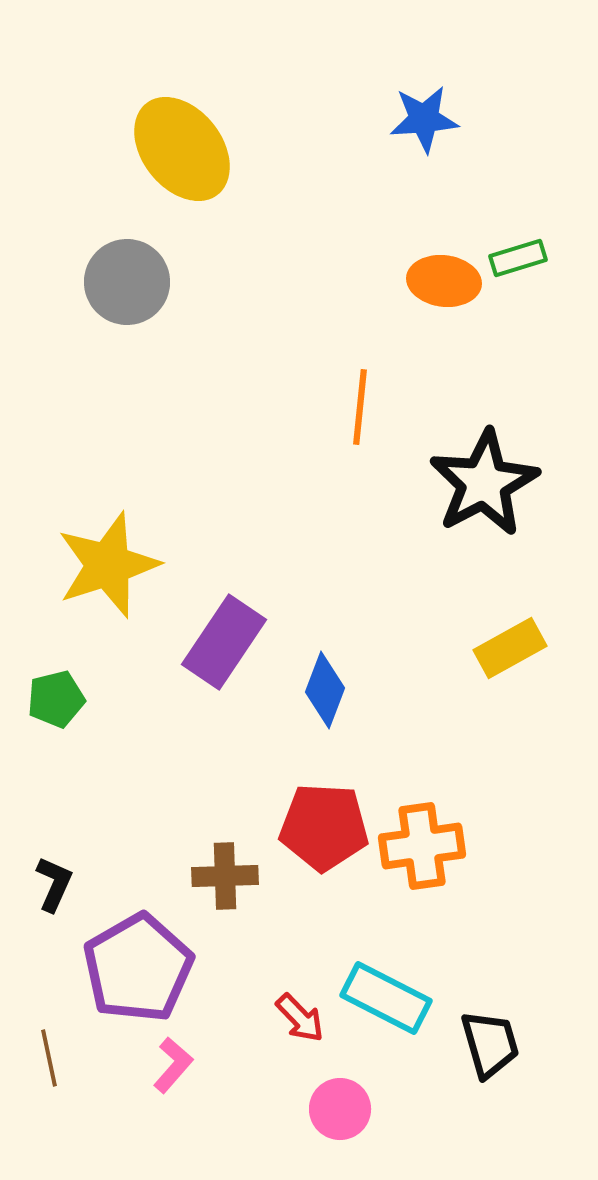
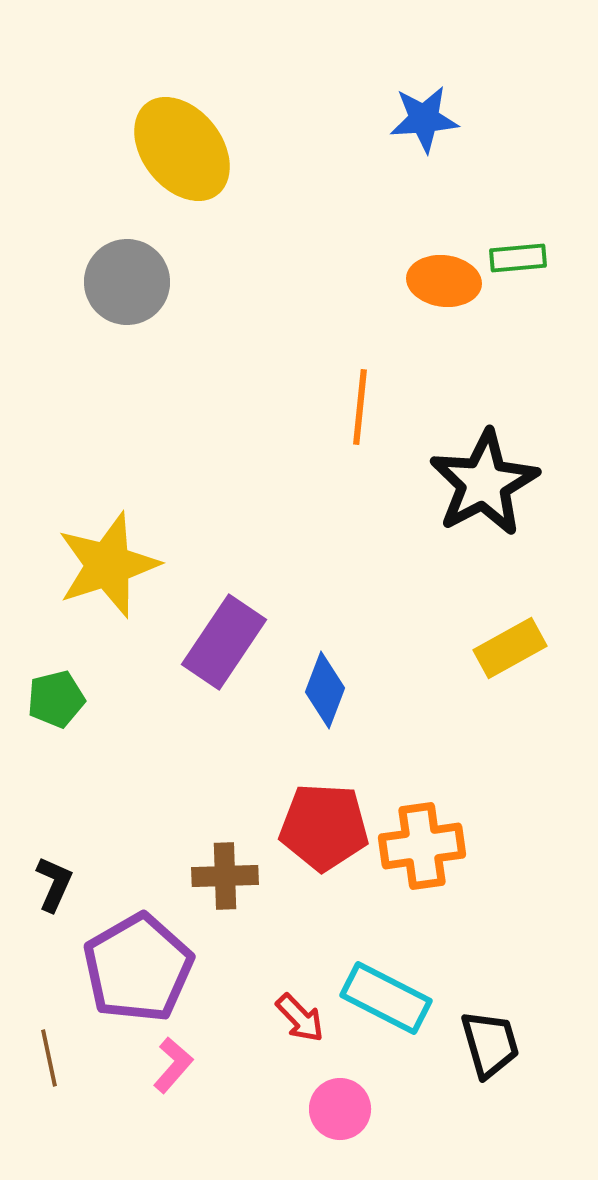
green rectangle: rotated 12 degrees clockwise
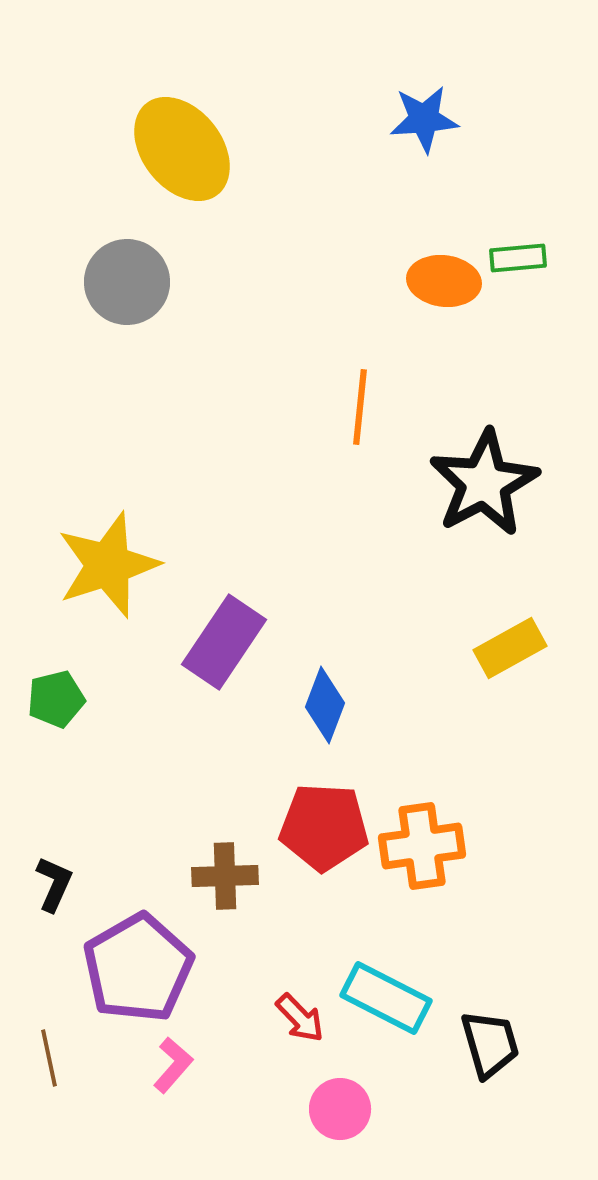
blue diamond: moved 15 px down
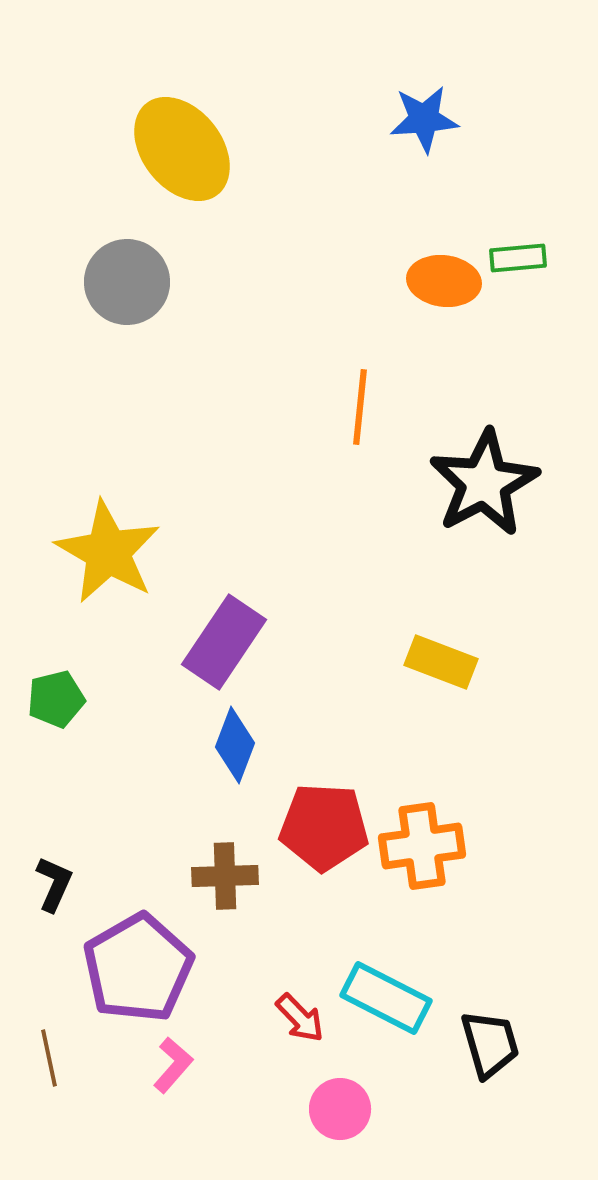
yellow star: moved 13 px up; rotated 24 degrees counterclockwise
yellow rectangle: moved 69 px left, 14 px down; rotated 50 degrees clockwise
blue diamond: moved 90 px left, 40 px down
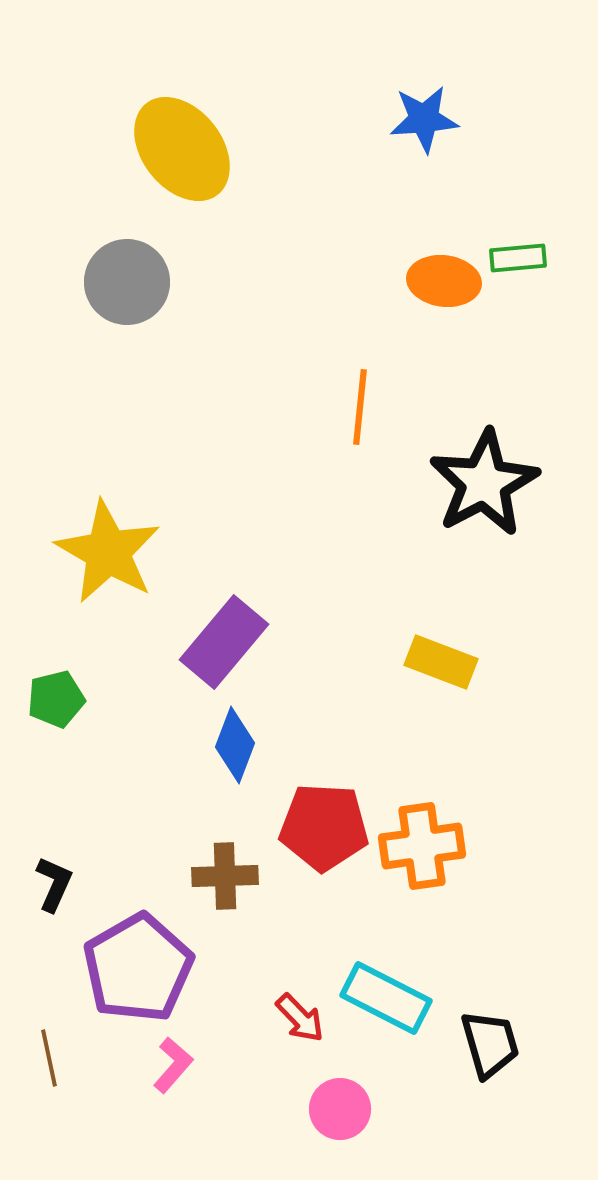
purple rectangle: rotated 6 degrees clockwise
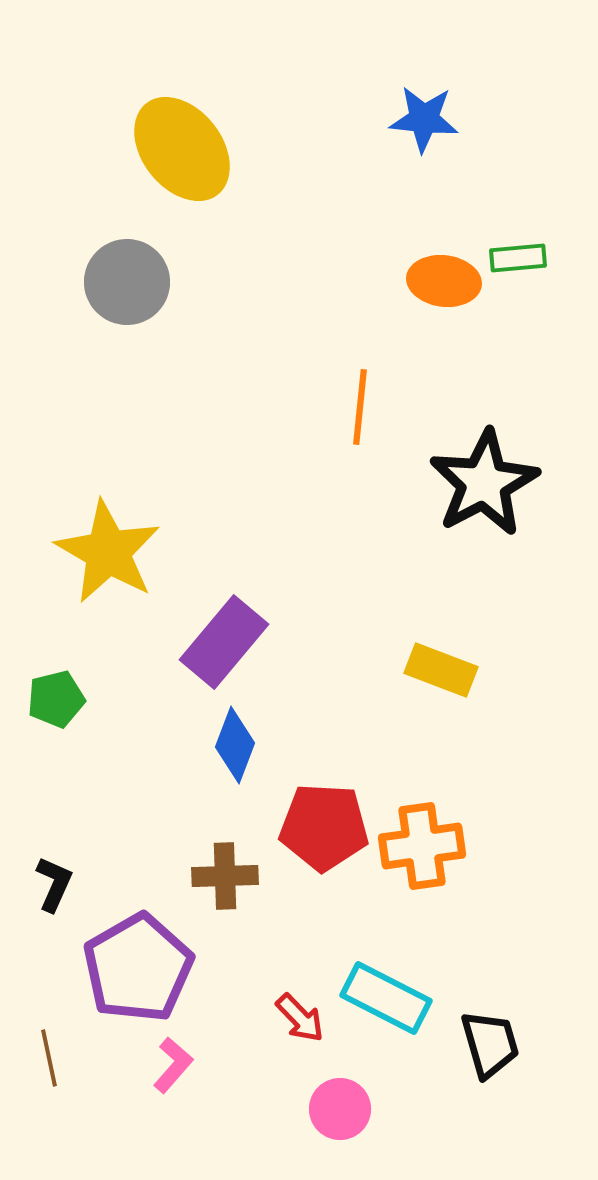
blue star: rotated 10 degrees clockwise
yellow rectangle: moved 8 px down
